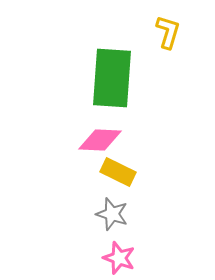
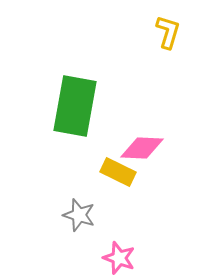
green rectangle: moved 37 px left, 28 px down; rotated 6 degrees clockwise
pink diamond: moved 42 px right, 8 px down
gray star: moved 33 px left, 1 px down
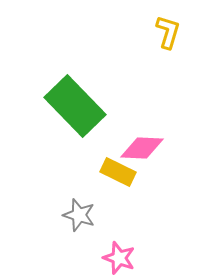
green rectangle: rotated 54 degrees counterclockwise
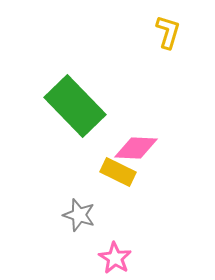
pink diamond: moved 6 px left
pink star: moved 4 px left; rotated 12 degrees clockwise
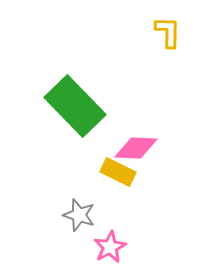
yellow L-shape: rotated 16 degrees counterclockwise
pink star: moved 5 px left, 11 px up; rotated 12 degrees clockwise
